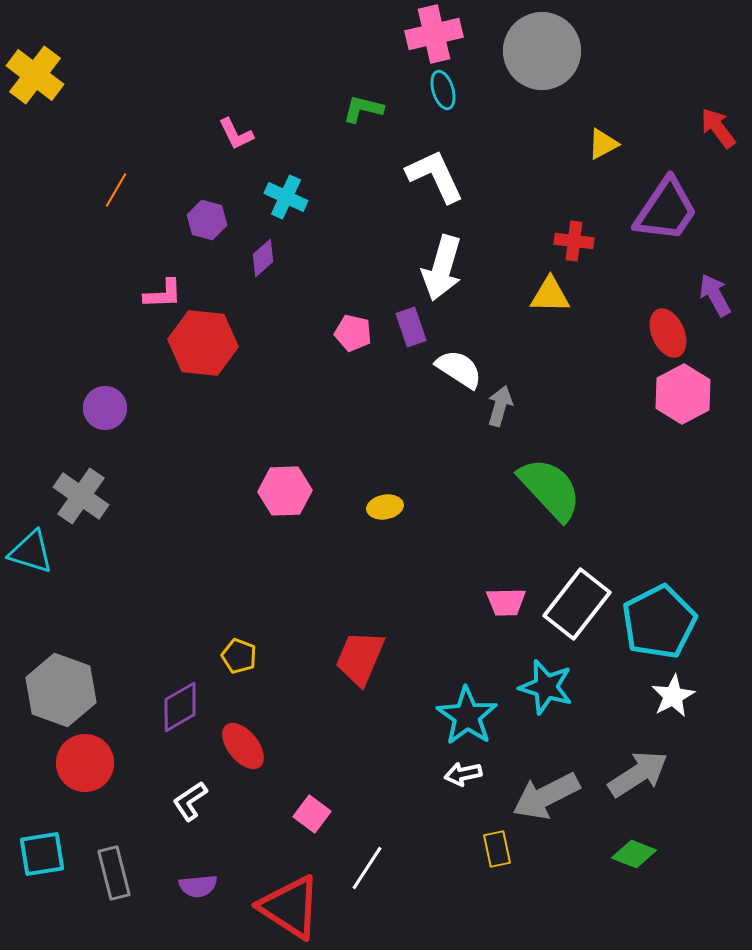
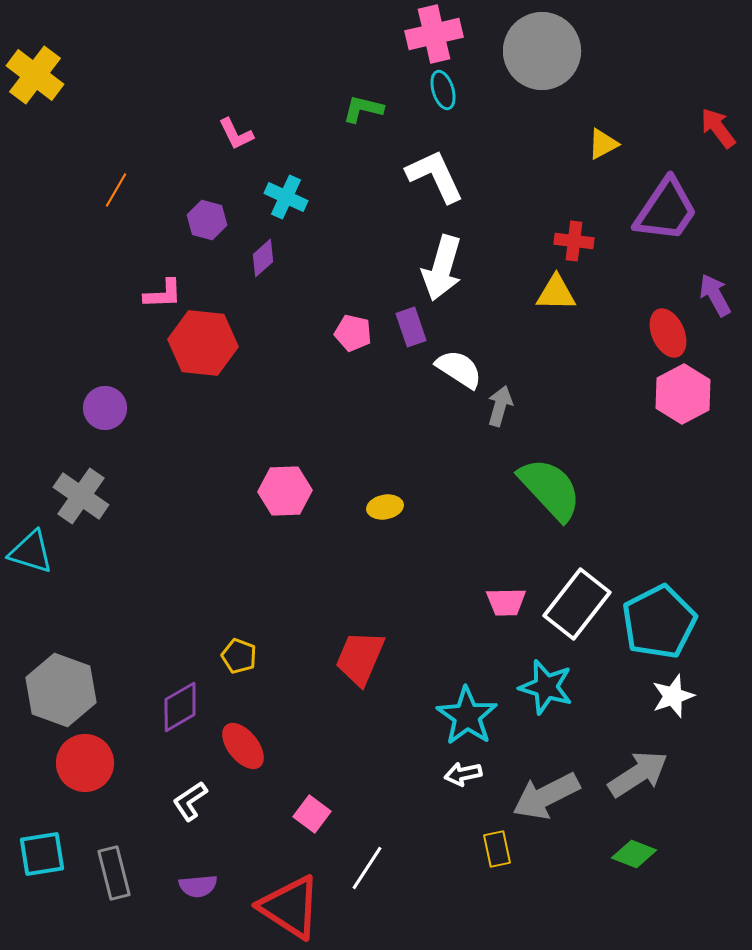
yellow triangle at (550, 295): moved 6 px right, 2 px up
white star at (673, 696): rotated 9 degrees clockwise
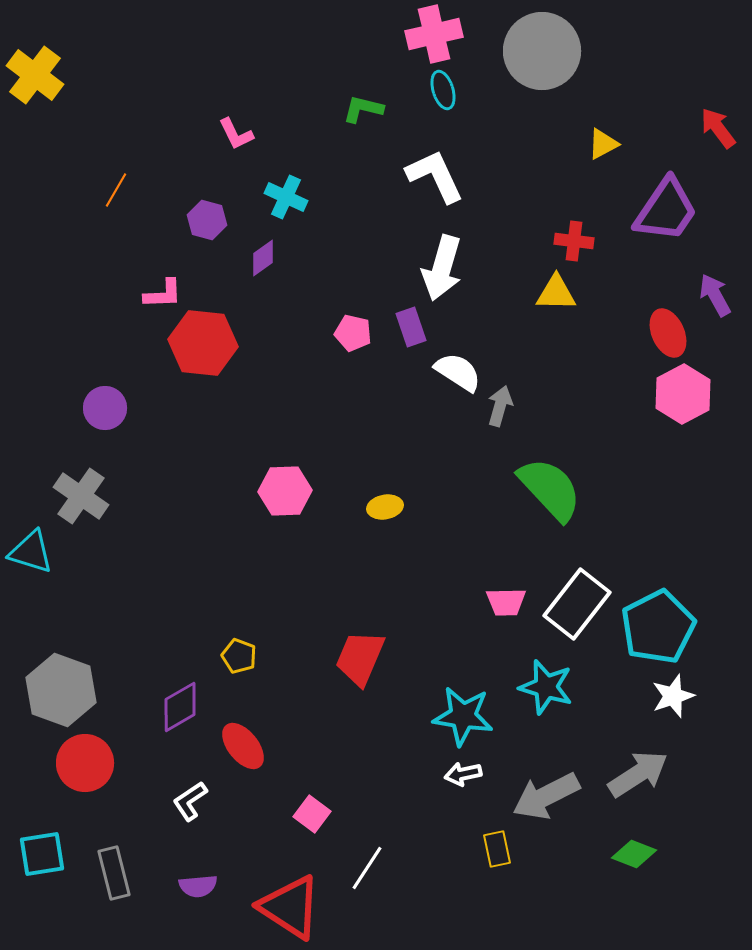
purple diamond at (263, 258): rotated 6 degrees clockwise
white semicircle at (459, 369): moved 1 px left, 3 px down
cyan pentagon at (659, 622): moved 1 px left, 5 px down
cyan star at (467, 716): moved 4 px left; rotated 26 degrees counterclockwise
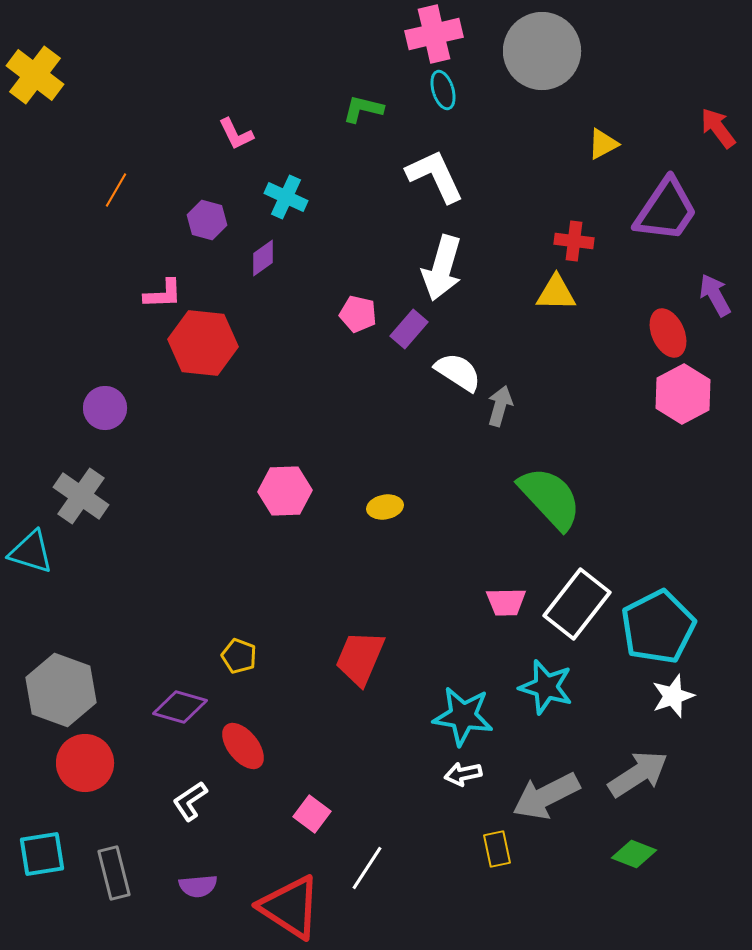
purple rectangle at (411, 327): moved 2 px left, 2 px down; rotated 60 degrees clockwise
pink pentagon at (353, 333): moved 5 px right, 19 px up
green semicircle at (550, 489): moved 9 px down
purple diamond at (180, 707): rotated 46 degrees clockwise
